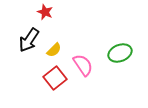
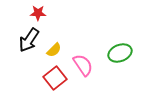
red star: moved 7 px left, 1 px down; rotated 21 degrees counterclockwise
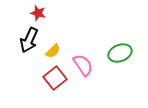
red star: rotated 14 degrees clockwise
black arrow: rotated 10 degrees counterclockwise
yellow semicircle: moved 1 px left, 1 px down
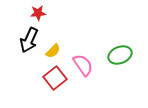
red star: rotated 21 degrees counterclockwise
green ellipse: moved 2 px down
